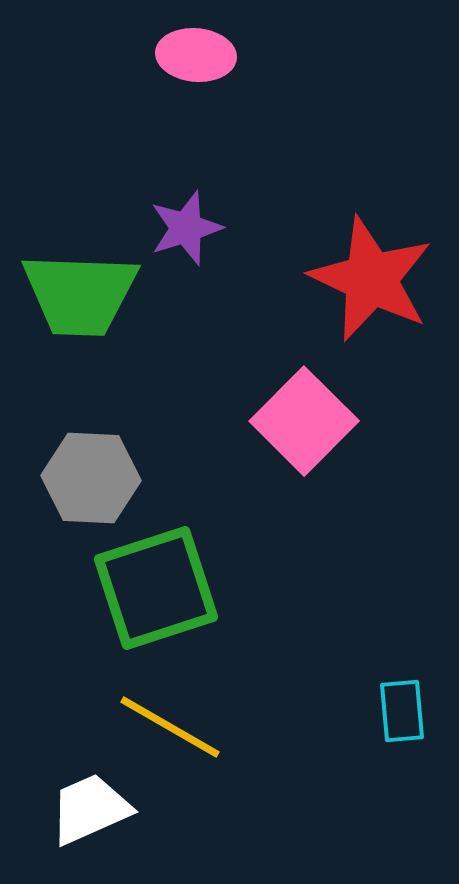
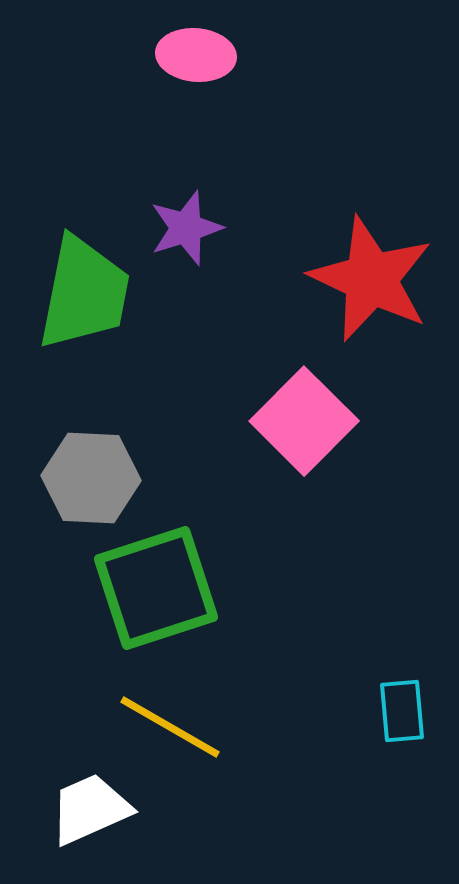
green trapezoid: moved 4 px right, 1 px up; rotated 81 degrees counterclockwise
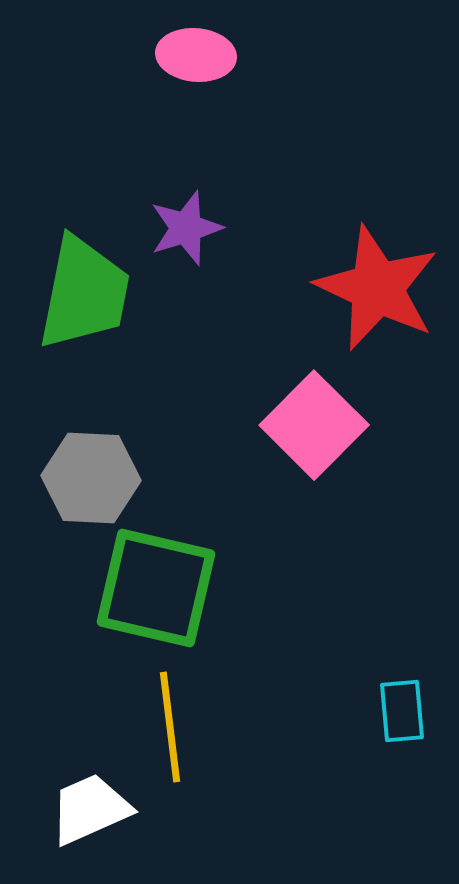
red star: moved 6 px right, 9 px down
pink square: moved 10 px right, 4 px down
green square: rotated 31 degrees clockwise
yellow line: rotated 53 degrees clockwise
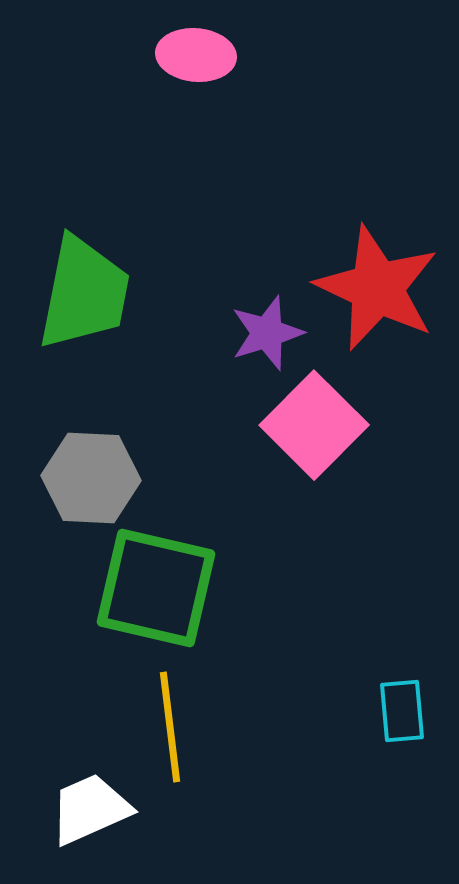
purple star: moved 81 px right, 105 px down
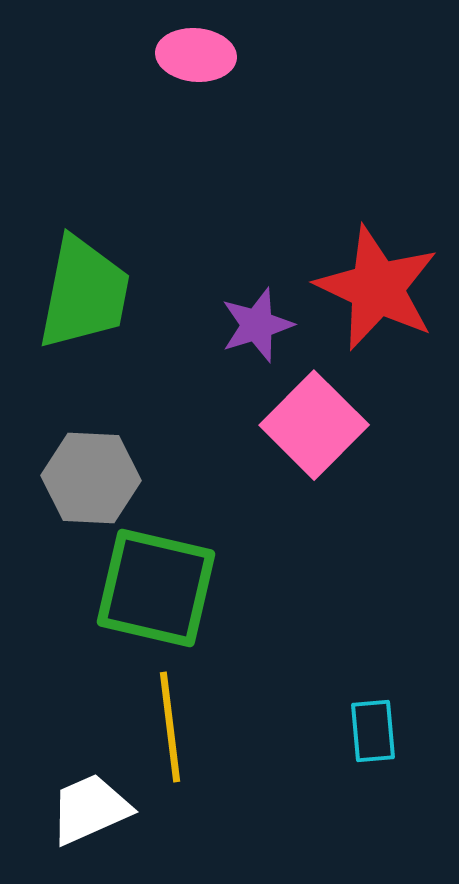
purple star: moved 10 px left, 8 px up
cyan rectangle: moved 29 px left, 20 px down
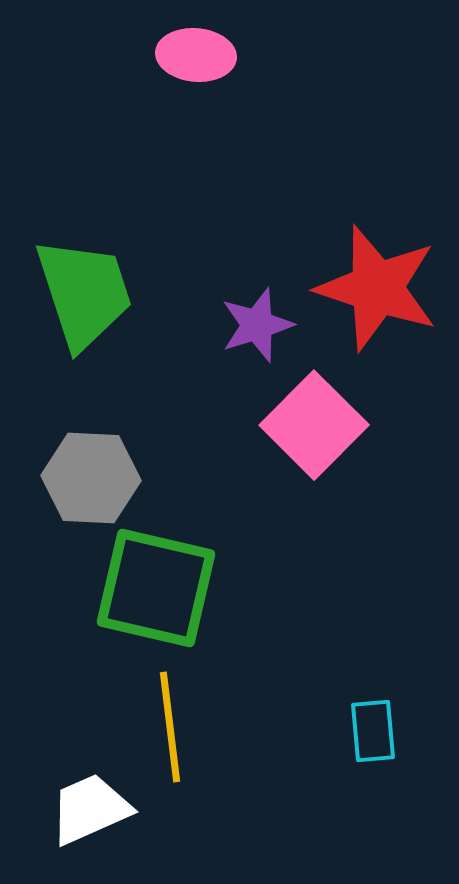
red star: rotated 7 degrees counterclockwise
green trapezoid: rotated 29 degrees counterclockwise
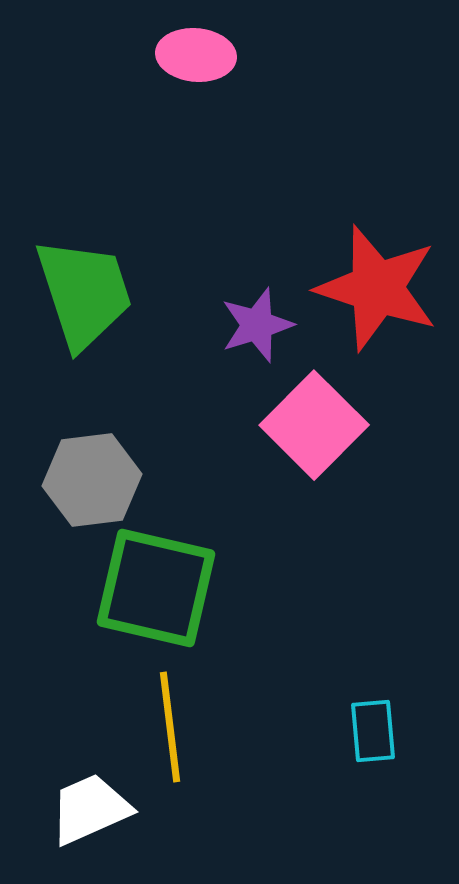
gray hexagon: moved 1 px right, 2 px down; rotated 10 degrees counterclockwise
